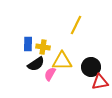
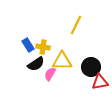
blue rectangle: moved 1 px down; rotated 32 degrees counterclockwise
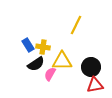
red triangle: moved 5 px left, 3 px down
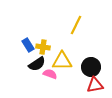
black semicircle: moved 1 px right
pink semicircle: rotated 80 degrees clockwise
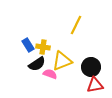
yellow triangle: rotated 20 degrees counterclockwise
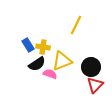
red triangle: rotated 36 degrees counterclockwise
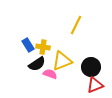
red triangle: rotated 24 degrees clockwise
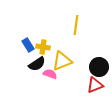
yellow line: rotated 18 degrees counterclockwise
black circle: moved 8 px right
